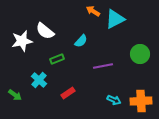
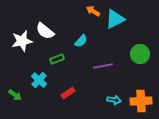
cyan arrow: rotated 16 degrees counterclockwise
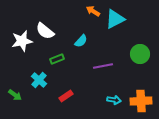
red rectangle: moved 2 px left, 3 px down
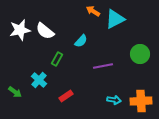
white star: moved 2 px left, 11 px up
green rectangle: rotated 40 degrees counterclockwise
green arrow: moved 3 px up
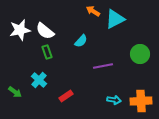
green rectangle: moved 10 px left, 7 px up; rotated 48 degrees counterclockwise
